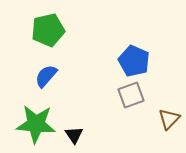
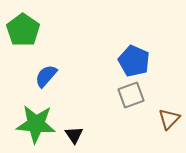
green pentagon: moved 25 px left; rotated 24 degrees counterclockwise
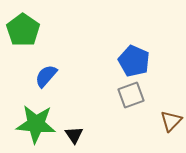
brown triangle: moved 2 px right, 2 px down
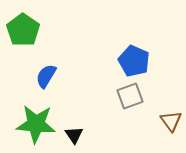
blue semicircle: rotated 10 degrees counterclockwise
gray square: moved 1 px left, 1 px down
brown triangle: rotated 20 degrees counterclockwise
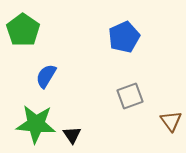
blue pentagon: moved 10 px left, 24 px up; rotated 24 degrees clockwise
black triangle: moved 2 px left
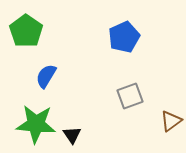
green pentagon: moved 3 px right, 1 px down
brown triangle: rotated 30 degrees clockwise
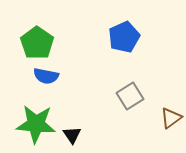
green pentagon: moved 11 px right, 12 px down
blue semicircle: rotated 110 degrees counterclockwise
gray square: rotated 12 degrees counterclockwise
brown triangle: moved 3 px up
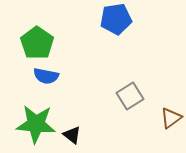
blue pentagon: moved 8 px left, 18 px up; rotated 16 degrees clockwise
black triangle: rotated 18 degrees counterclockwise
